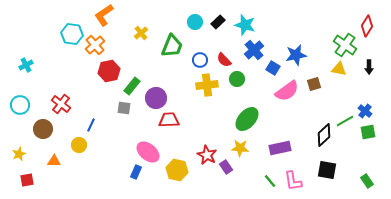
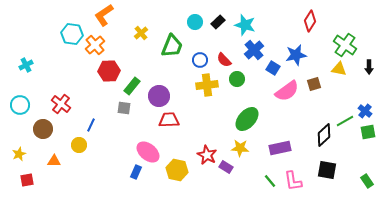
red diamond at (367, 26): moved 57 px left, 5 px up
red hexagon at (109, 71): rotated 10 degrees clockwise
purple circle at (156, 98): moved 3 px right, 2 px up
purple rectangle at (226, 167): rotated 24 degrees counterclockwise
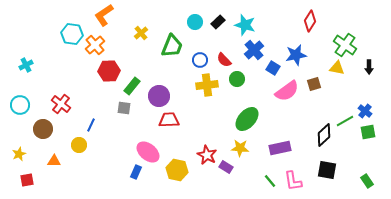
yellow triangle at (339, 69): moved 2 px left, 1 px up
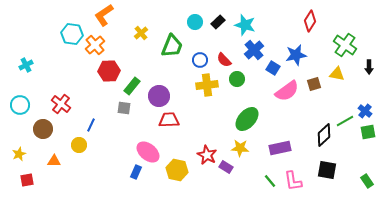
yellow triangle at (337, 68): moved 6 px down
